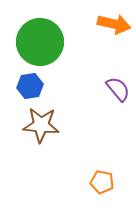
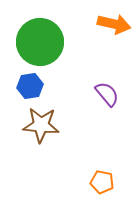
purple semicircle: moved 11 px left, 5 px down
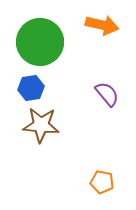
orange arrow: moved 12 px left, 1 px down
blue hexagon: moved 1 px right, 2 px down
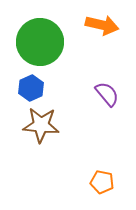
blue hexagon: rotated 15 degrees counterclockwise
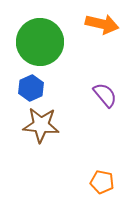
orange arrow: moved 1 px up
purple semicircle: moved 2 px left, 1 px down
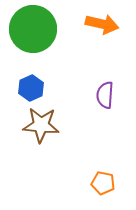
green circle: moved 7 px left, 13 px up
purple semicircle: rotated 136 degrees counterclockwise
orange pentagon: moved 1 px right, 1 px down
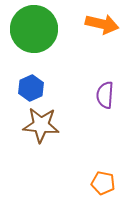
green circle: moved 1 px right
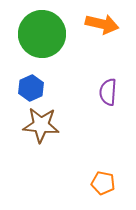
green circle: moved 8 px right, 5 px down
purple semicircle: moved 3 px right, 3 px up
